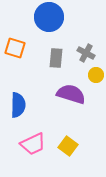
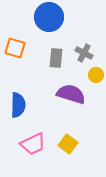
gray cross: moved 2 px left
yellow square: moved 2 px up
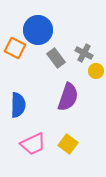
blue circle: moved 11 px left, 13 px down
orange square: rotated 10 degrees clockwise
gray rectangle: rotated 42 degrees counterclockwise
yellow circle: moved 4 px up
purple semicircle: moved 3 px left, 3 px down; rotated 92 degrees clockwise
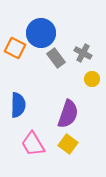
blue circle: moved 3 px right, 3 px down
gray cross: moved 1 px left
yellow circle: moved 4 px left, 8 px down
purple semicircle: moved 17 px down
pink trapezoid: rotated 84 degrees clockwise
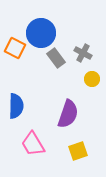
blue semicircle: moved 2 px left, 1 px down
yellow square: moved 10 px right, 7 px down; rotated 36 degrees clockwise
